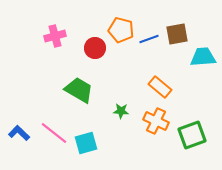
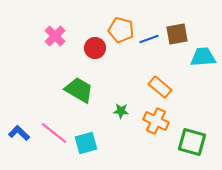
pink cross: rotated 30 degrees counterclockwise
green square: moved 7 px down; rotated 36 degrees clockwise
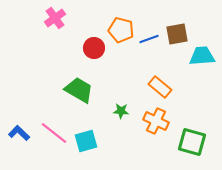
pink cross: moved 18 px up; rotated 10 degrees clockwise
red circle: moved 1 px left
cyan trapezoid: moved 1 px left, 1 px up
cyan square: moved 2 px up
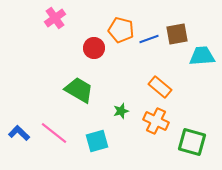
green star: rotated 21 degrees counterclockwise
cyan square: moved 11 px right
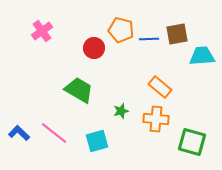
pink cross: moved 13 px left, 13 px down
blue line: rotated 18 degrees clockwise
orange cross: moved 2 px up; rotated 20 degrees counterclockwise
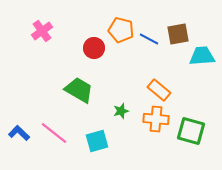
brown square: moved 1 px right
blue line: rotated 30 degrees clockwise
orange rectangle: moved 1 px left, 3 px down
green square: moved 1 px left, 11 px up
